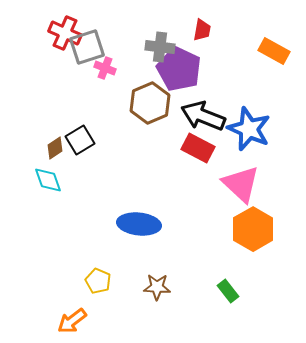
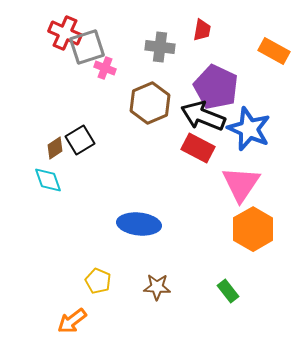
purple pentagon: moved 37 px right, 18 px down
pink triangle: rotated 21 degrees clockwise
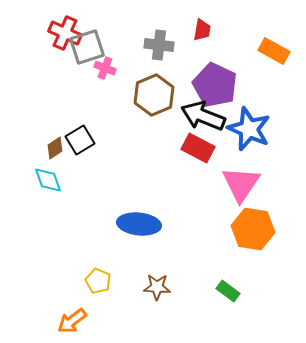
gray cross: moved 1 px left, 2 px up
purple pentagon: moved 1 px left, 2 px up
brown hexagon: moved 4 px right, 8 px up
orange hexagon: rotated 21 degrees counterclockwise
green rectangle: rotated 15 degrees counterclockwise
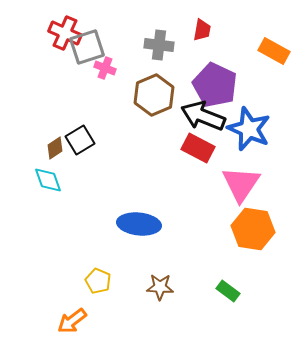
brown star: moved 3 px right
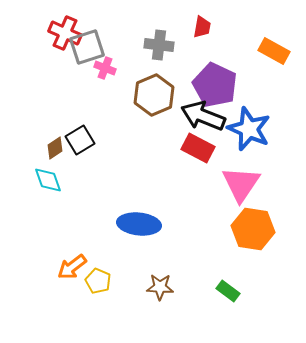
red trapezoid: moved 3 px up
orange arrow: moved 54 px up
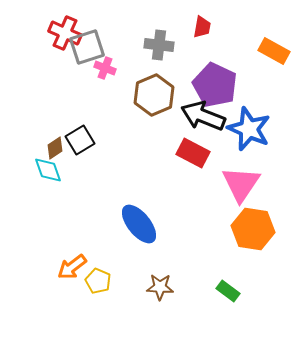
red rectangle: moved 5 px left, 5 px down
cyan diamond: moved 10 px up
blue ellipse: rotated 45 degrees clockwise
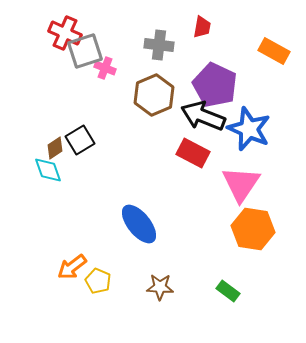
gray square: moved 2 px left, 4 px down
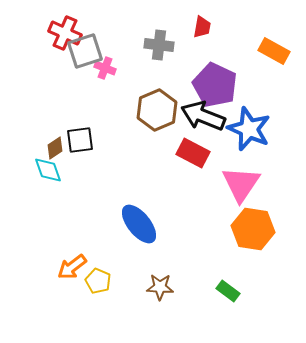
brown hexagon: moved 3 px right, 15 px down
black square: rotated 24 degrees clockwise
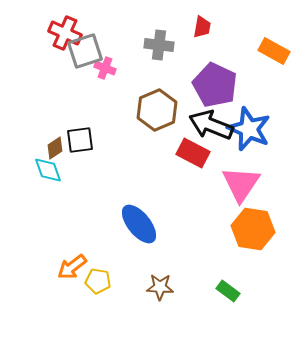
black arrow: moved 8 px right, 9 px down
yellow pentagon: rotated 15 degrees counterclockwise
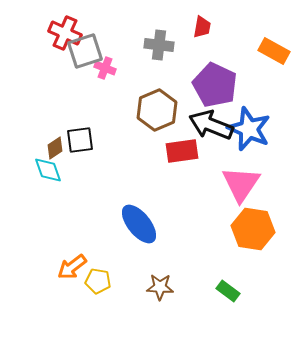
red rectangle: moved 11 px left, 2 px up; rotated 36 degrees counterclockwise
